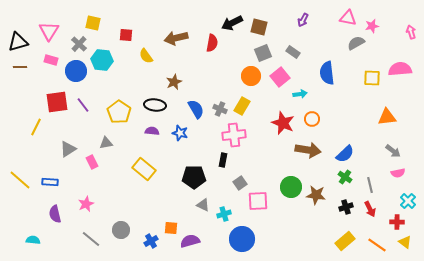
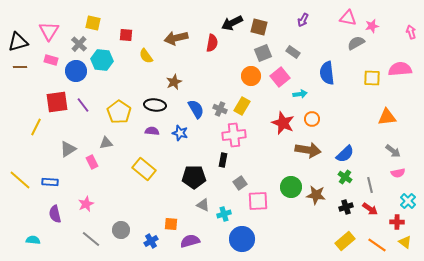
red arrow at (370, 209): rotated 28 degrees counterclockwise
orange square at (171, 228): moved 4 px up
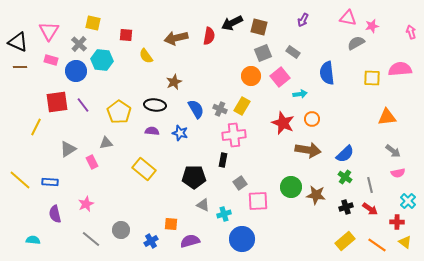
black triangle at (18, 42): rotated 40 degrees clockwise
red semicircle at (212, 43): moved 3 px left, 7 px up
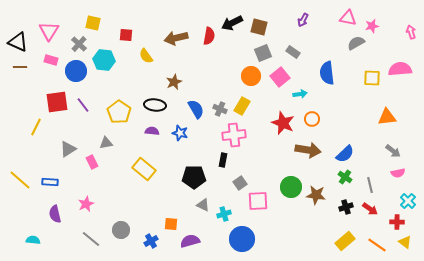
cyan hexagon at (102, 60): moved 2 px right
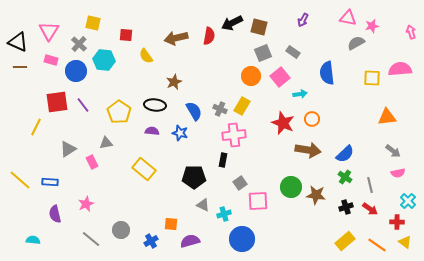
blue semicircle at (196, 109): moved 2 px left, 2 px down
